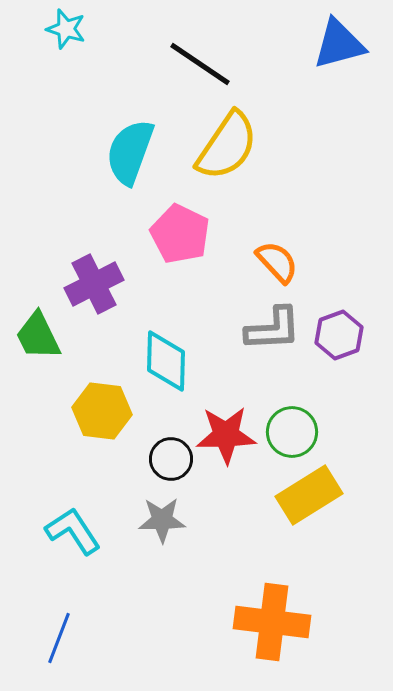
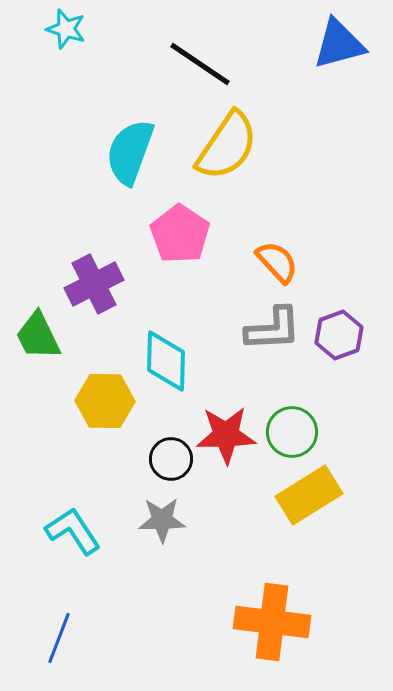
pink pentagon: rotated 8 degrees clockwise
yellow hexagon: moved 3 px right, 10 px up; rotated 6 degrees counterclockwise
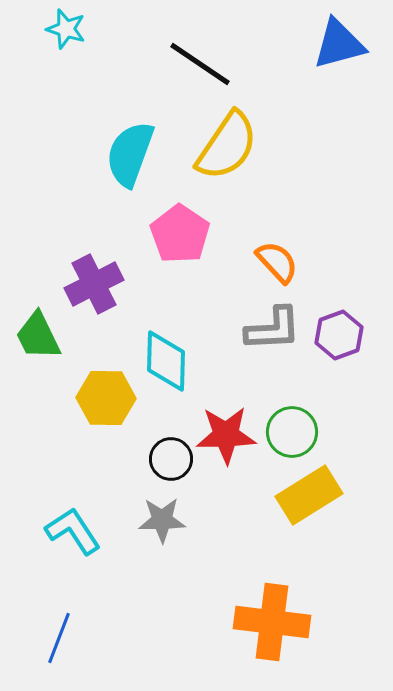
cyan semicircle: moved 2 px down
yellow hexagon: moved 1 px right, 3 px up
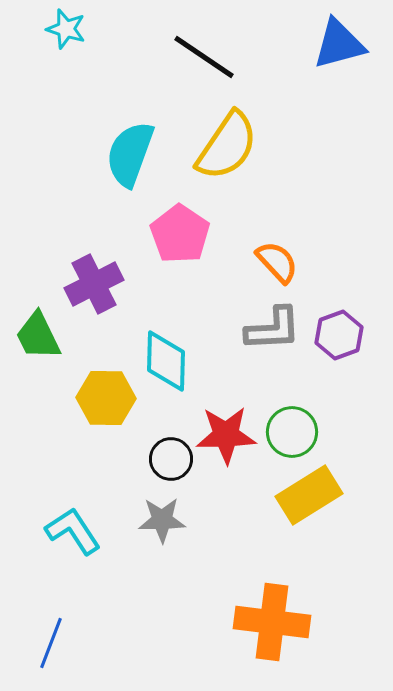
black line: moved 4 px right, 7 px up
blue line: moved 8 px left, 5 px down
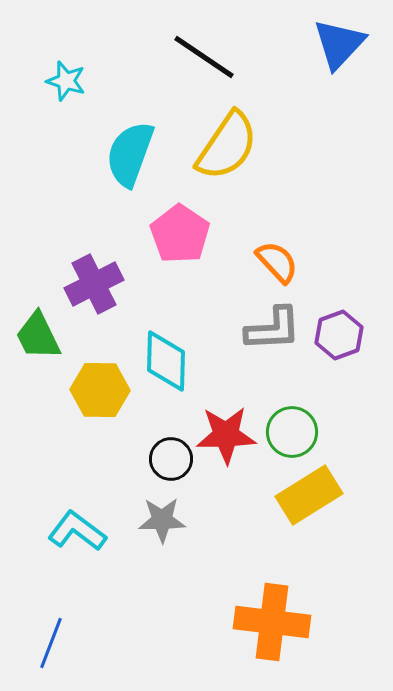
cyan star: moved 52 px down
blue triangle: rotated 32 degrees counterclockwise
yellow hexagon: moved 6 px left, 8 px up
cyan L-shape: moved 4 px right; rotated 20 degrees counterclockwise
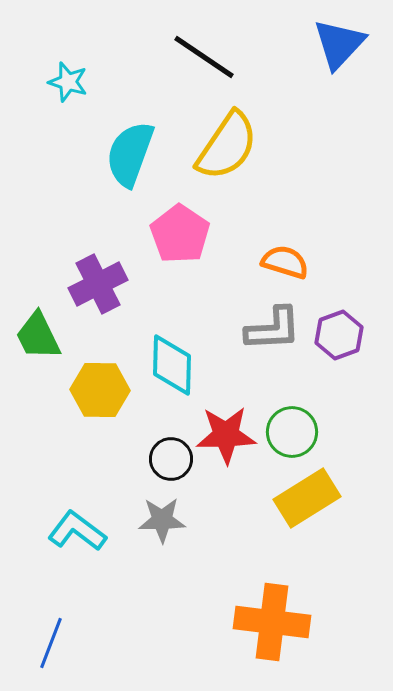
cyan star: moved 2 px right, 1 px down
orange semicircle: moved 8 px right; rotated 30 degrees counterclockwise
purple cross: moved 4 px right
cyan diamond: moved 6 px right, 4 px down
yellow rectangle: moved 2 px left, 3 px down
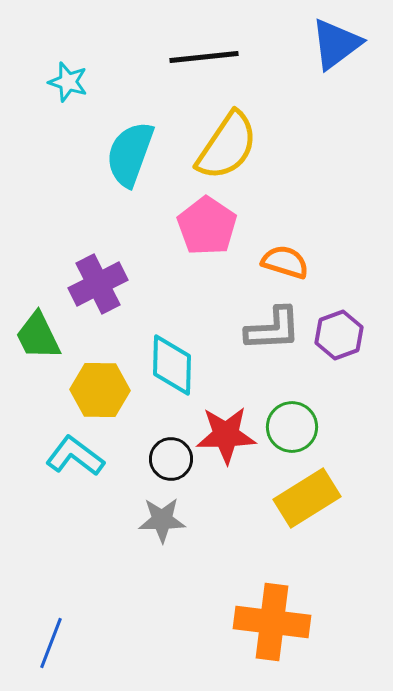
blue triangle: moved 3 px left; rotated 10 degrees clockwise
black line: rotated 40 degrees counterclockwise
pink pentagon: moved 27 px right, 8 px up
green circle: moved 5 px up
cyan L-shape: moved 2 px left, 75 px up
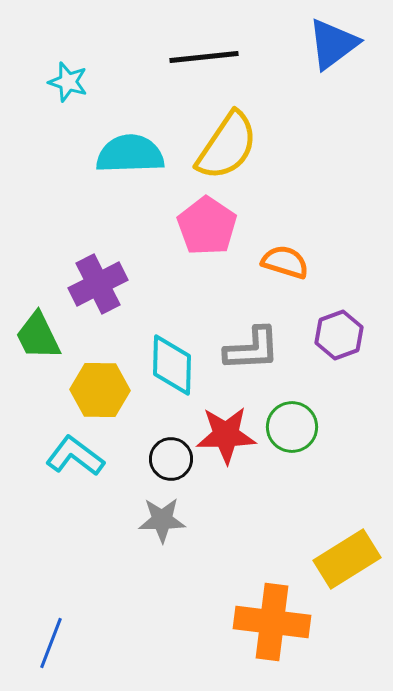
blue triangle: moved 3 px left
cyan semicircle: rotated 68 degrees clockwise
gray L-shape: moved 21 px left, 20 px down
yellow rectangle: moved 40 px right, 61 px down
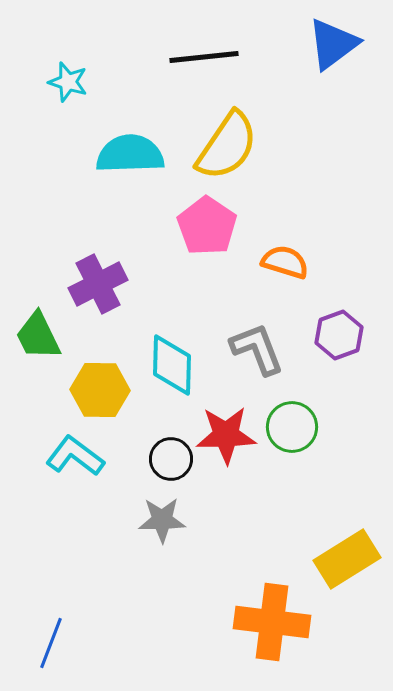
gray L-shape: moved 5 px right; rotated 108 degrees counterclockwise
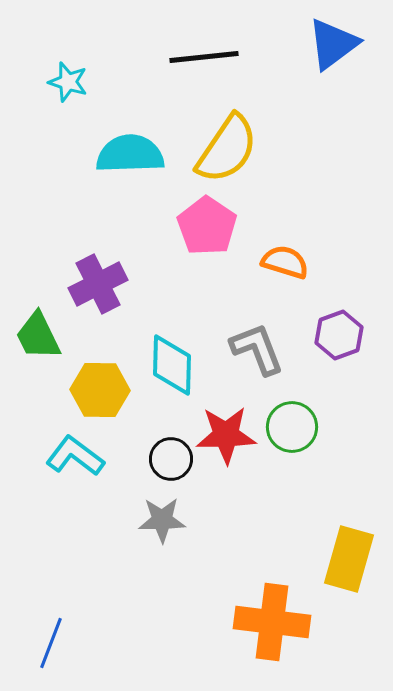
yellow semicircle: moved 3 px down
yellow rectangle: moved 2 px right; rotated 42 degrees counterclockwise
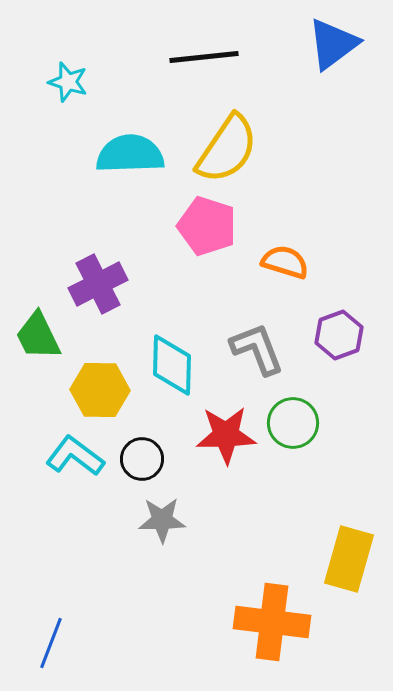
pink pentagon: rotated 16 degrees counterclockwise
green circle: moved 1 px right, 4 px up
black circle: moved 29 px left
